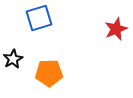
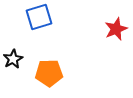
blue square: moved 1 px up
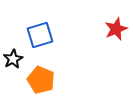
blue square: moved 1 px right, 18 px down
orange pentagon: moved 8 px left, 7 px down; rotated 24 degrees clockwise
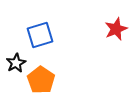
black star: moved 3 px right, 4 px down
orange pentagon: rotated 12 degrees clockwise
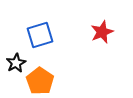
red star: moved 14 px left, 3 px down
orange pentagon: moved 1 px left, 1 px down
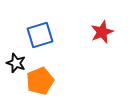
black star: rotated 24 degrees counterclockwise
orange pentagon: rotated 16 degrees clockwise
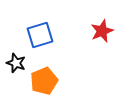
red star: moved 1 px up
orange pentagon: moved 4 px right
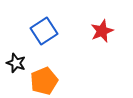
blue square: moved 4 px right, 4 px up; rotated 16 degrees counterclockwise
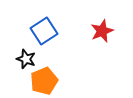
black star: moved 10 px right, 4 px up
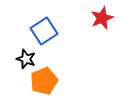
red star: moved 13 px up
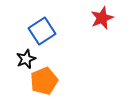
blue square: moved 2 px left
black star: rotated 30 degrees clockwise
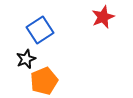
red star: moved 1 px right, 1 px up
blue square: moved 2 px left, 1 px up
